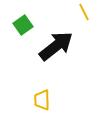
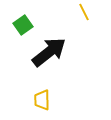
black arrow: moved 7 px left, 6 px down
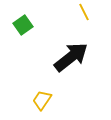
black arrow: moved 22 px right, 5 px down
yellow trapezoid: rotated 35 degrees clockwise
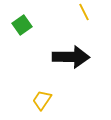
green square: moved 1 px left
black arrow: rotated 39 degrees clockwise
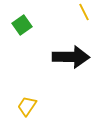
yellow trapezoid: moved 15 px left, 6 px down
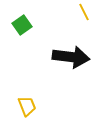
black arrow: rotated 6 degrees clockwise
yellow trapezoid: rotated 125 degrees clockwise
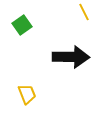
black arrow: rotated 6 degrees counterclockwise
yellow trapezoid: moved 12 px up
